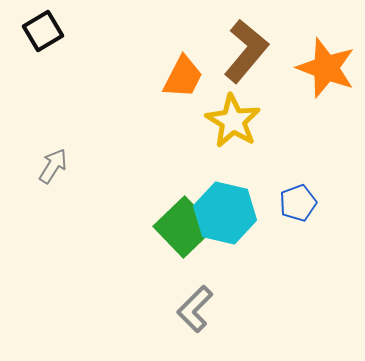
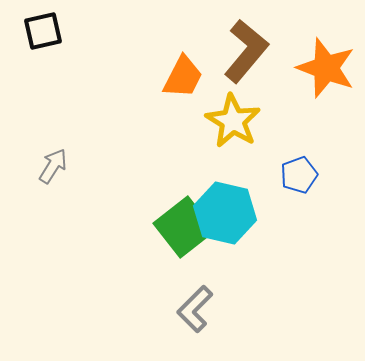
black square: rotated 18 degrees clockwise
blue pentagon: moved 1 px right, 28 px up
green square: rotated 6 degrees clockwise
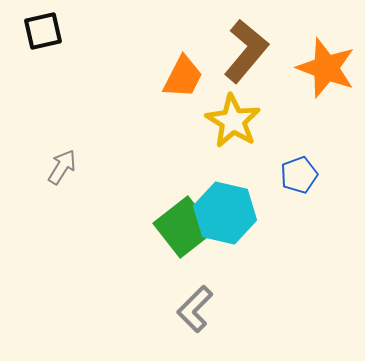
gray arrow: moved 9 px right, 1 px down
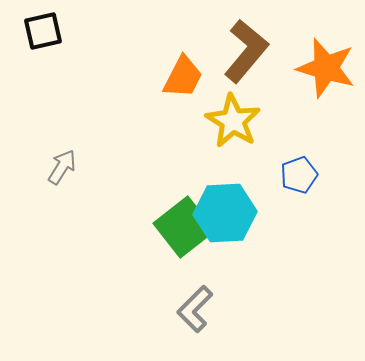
orange star: rotated 4 degrees counterclockwise
cyan hexagon: rotated 16 degrees counterclockwise
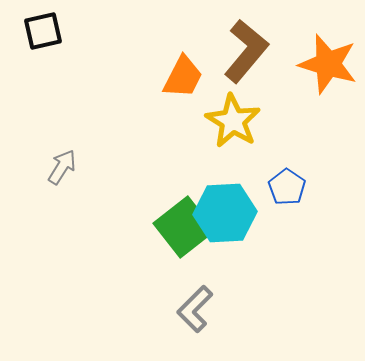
orange star: moved 2 px right, 4 px up
blue pentagon: moved 12 px left, 12 px down; rotated 18 degrees counterclockwise
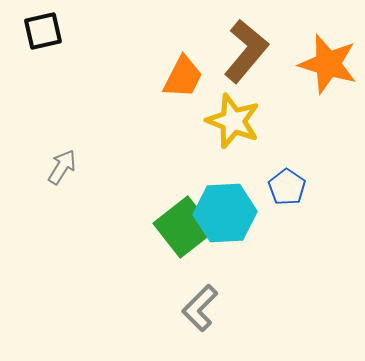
yellow star: rotated 10 degrees counterclockwise
gray L-shape: moved 5 px right, 1 px up
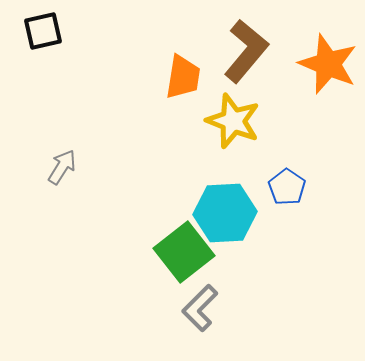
orange star: rotated 6 degrees clockwise
orange trapezoid: rotated 18 degrees counterclockwise
green square: moved 25 px down
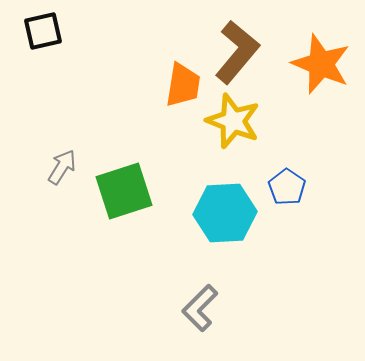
brown L-shape: moved 9 px left, 1 px down
orange star: moved 7 px left
orange trapezoid: moved 8 px down
green square: moved 60 px left, 61 px up; rotated 20 degrees clockwise
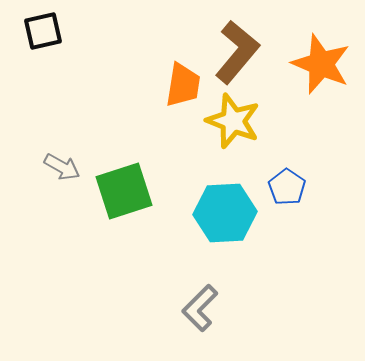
gray arrow: rotated 87 degrees clockwise
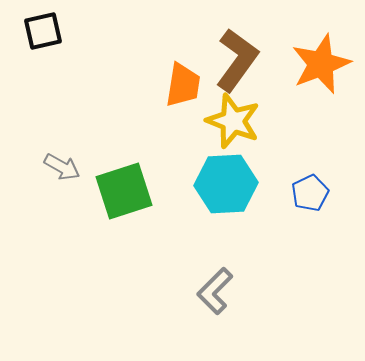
brown L-shape: moved 8 px down; rotated 4 degrees counterclockwise
orange star: rotated 28 degrees clockwise
blue pentagon: moved 23 px right, 6 px down; rotated 12 degrees clockwise
cyan hexagon: moved 1 px right, 29 px up
gray L-shape: moved 15 px right, 17 px up
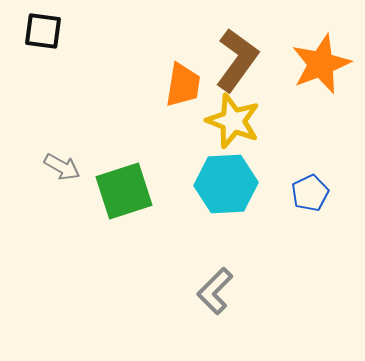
black square: rotated 21 degrees clockwise
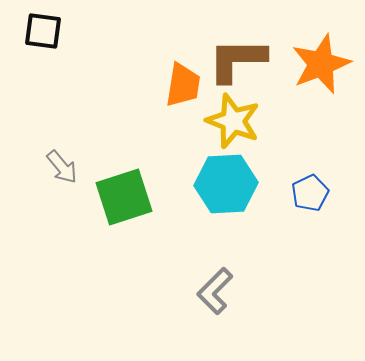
brown L-shape: rotated 126 degrees counterclockwise
gray arrow: rotated 21 degrees clockwise
green square: moved 6 px down
